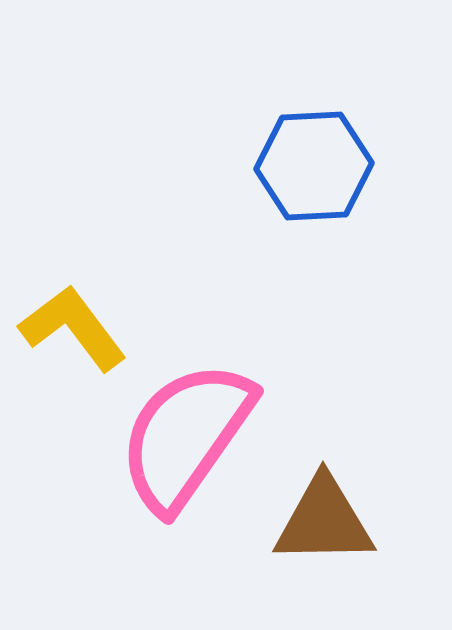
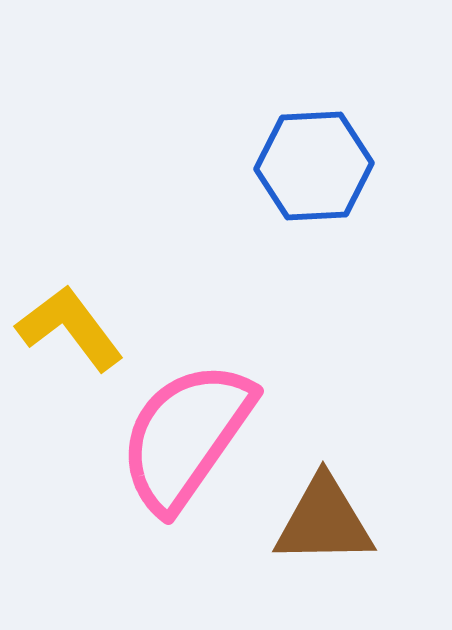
yellow L-shape: moved 3 px left
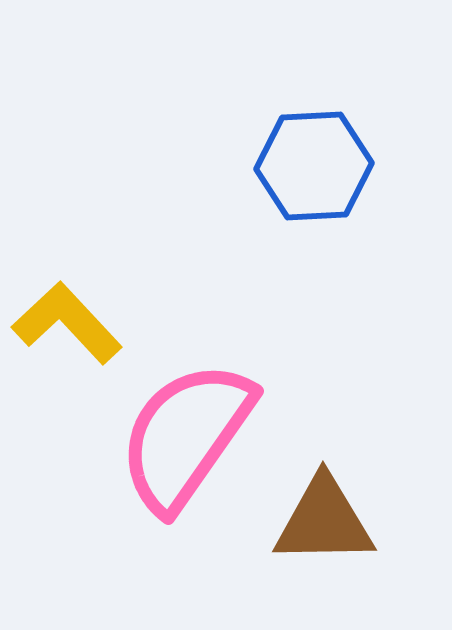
yellow L-shape: moved 3 px left, 5 px up; rotated 6 degrees counterclockwise
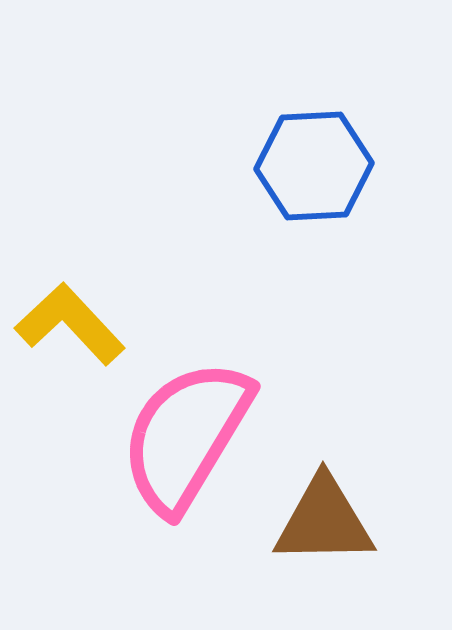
yellow L-shape: moved 3 px right, 1 px down
pink semicircle: rotated 4 degrees counterclockwise
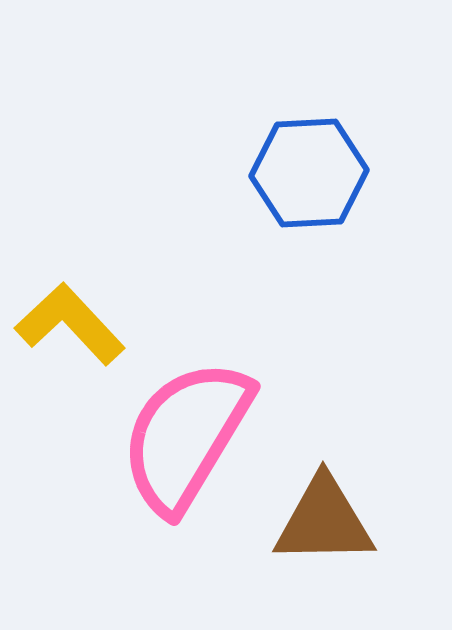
blue hexagon: moved 5 px left, 7 px down
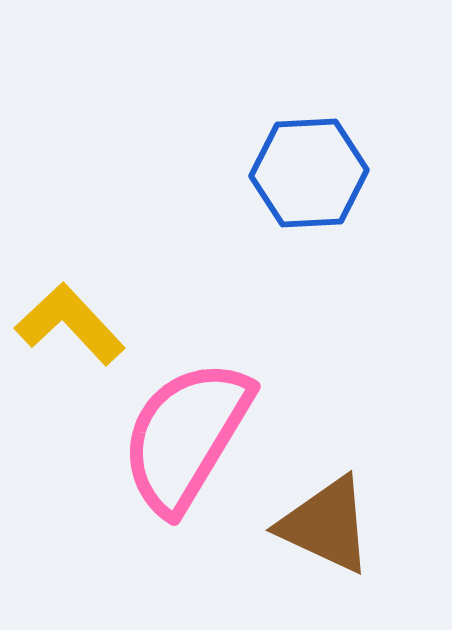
brown triangle: moved 2 px right, 4 px down; rotated 26 degrees clockwise
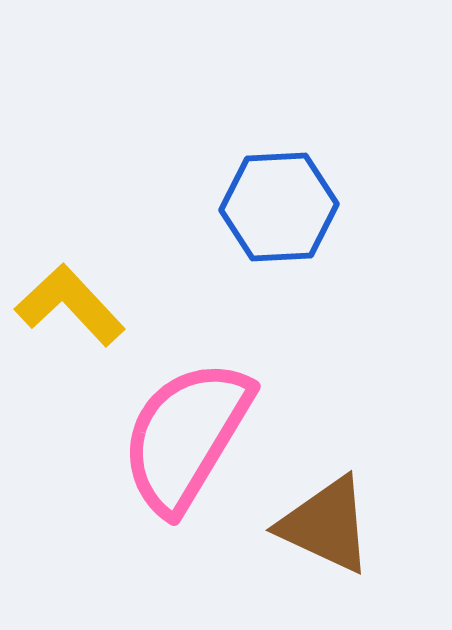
blue hexagon: moved 30 px left, 34 px down
yellow L-shape: moved 19 px up
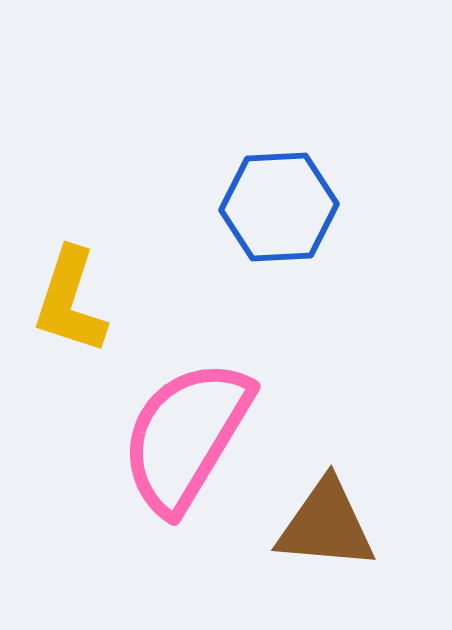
yellow L-shape: moved 4 px up; rotated 119 degrees counterclockwise
brown triangle: rotated 20 degrees counterclockwise
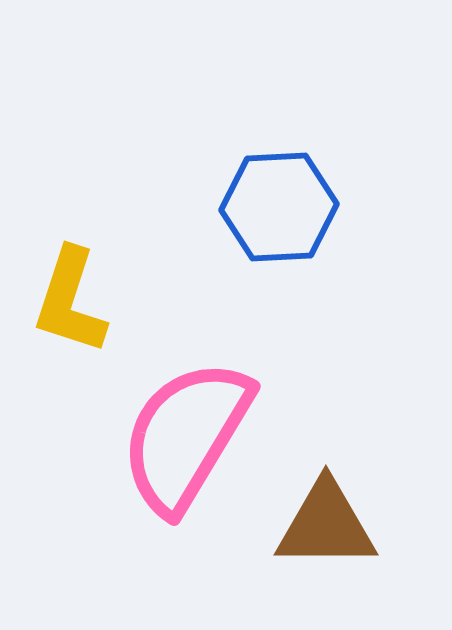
brown triangle: rotated 5 degrees counterclockwise
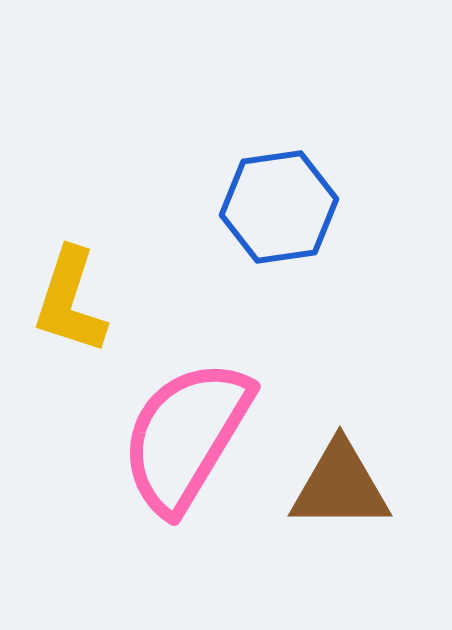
blue hexagon: rotated 5 degrees counterclockwise
brown triangle: moved 14 px right, 39 px up
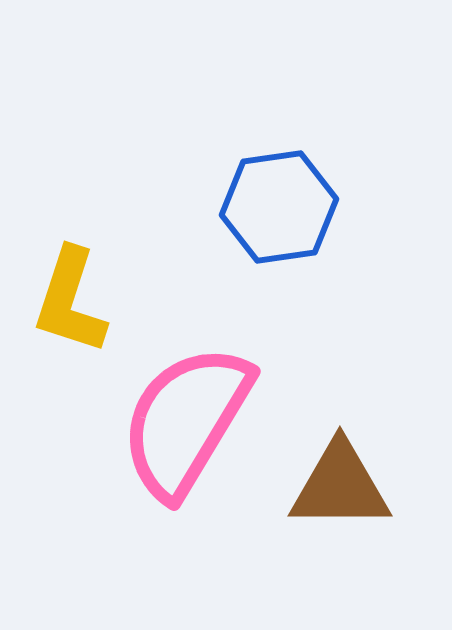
pink semicircle: moved 15 px up
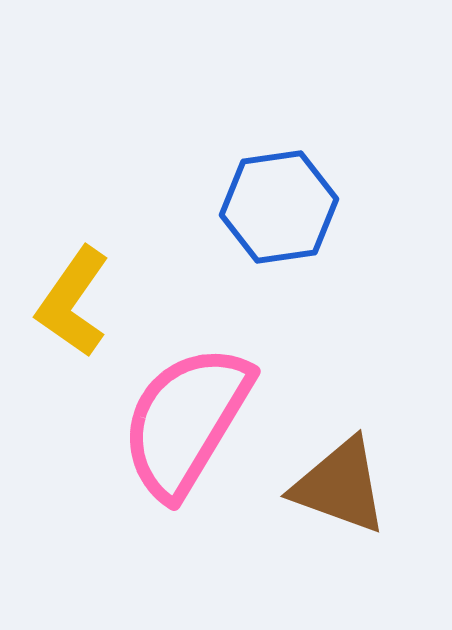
yellow L-shape: moved 3 px right, 1 px down; rotated 17 degrees clockwise
brown triangle: rotated 20 degrees clockwise
